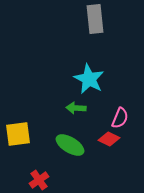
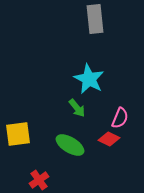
green arrow: moved 1 px right; rotated 132 degrees counterclockwise
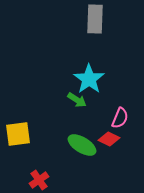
gray rectangle: rotated 8 degrees clockwise
cyan star: rotated 8 degrees clockwise
green arrow: moved 8 px up; rotated 18 degrees counterclockwise
green ellipse: moved 12 px right
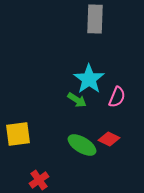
pink semicircle: moved 3 px left, 21 px up
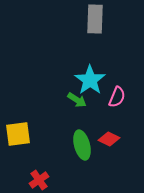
cyan star: moved 1 px right, 1 px down
green ellipse: rotated 44 degrees clockwise
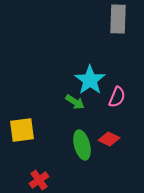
gray rectangle: moved 23 px right
green arrow: moved 2 px left, 2 px down
yellow square: moved 4 px right, 4 px up
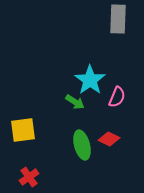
yellow square: moved 1 px right
red cross: moved 10 px left, 3 px up
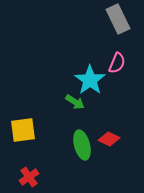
gray rectangle: rotated 28 degrees counterclockwise
pink semicircle: moved 34 px up
